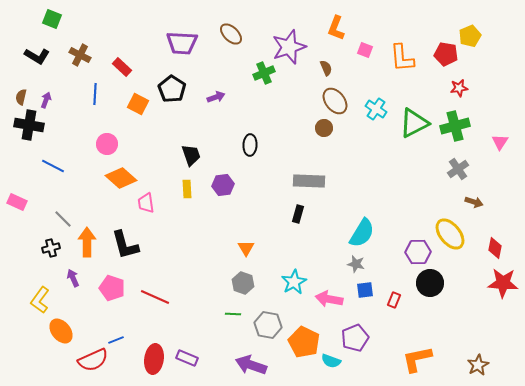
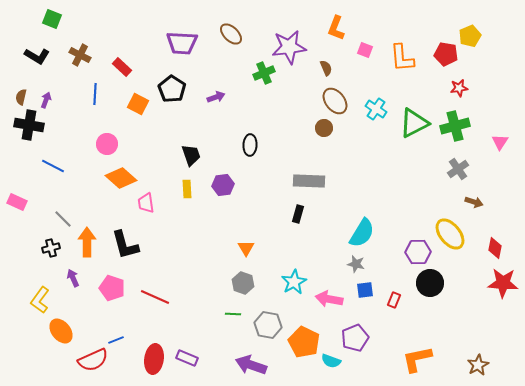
purple star at (289, 47): rotated 12 degrees clockwise
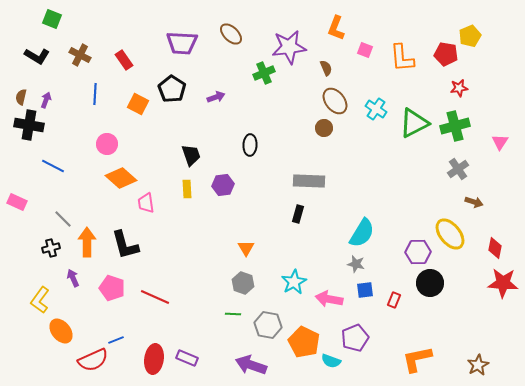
red rectangle at (122, 67): moved 2 px right, 7 px up; rotated 12 degrees clockwise
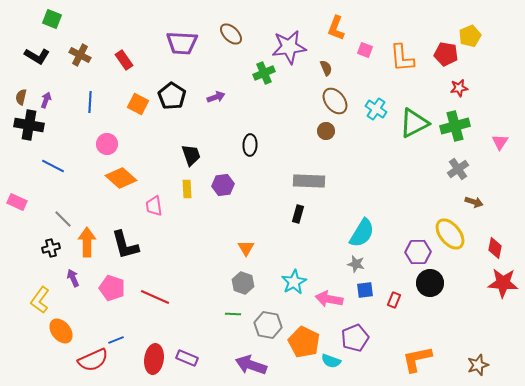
black pentagon at (172, 89): moved 7 px down
blue line at (95, 94): moved 5 px left, 8 px down
brown circle at (324, 128): moved 2 px right, 3 px down
pink trapezoid at (146, 203): moved 8 px right, 3 px down
brown star at (478, 365): rotated 10 degrees clockwise
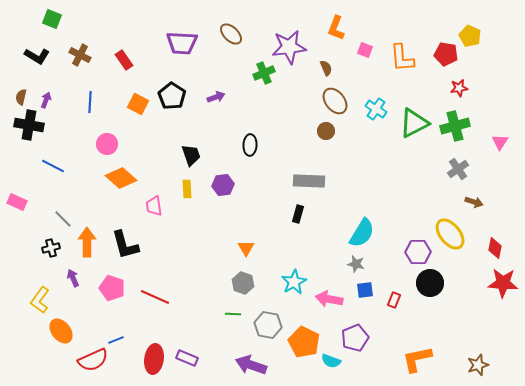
yellow pentagon at (470, 36): rotated 25 degrees counterclockwise
